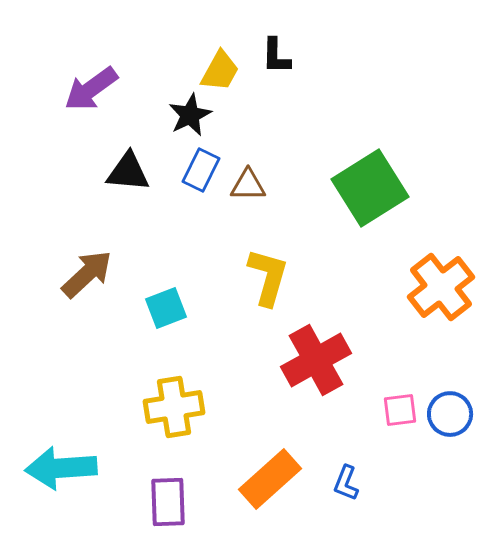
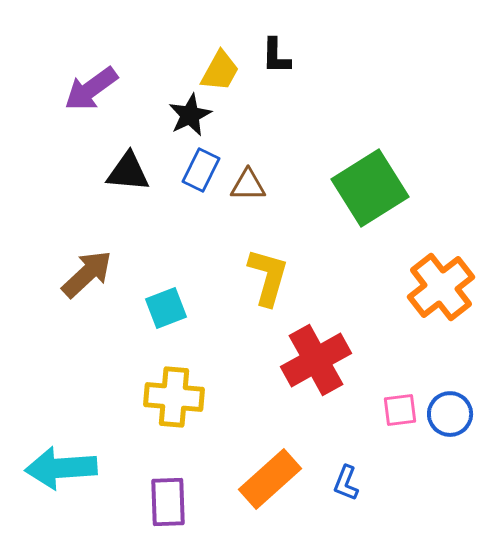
yellow cross: moved 10 px up; rotated 14 degrees clockwise
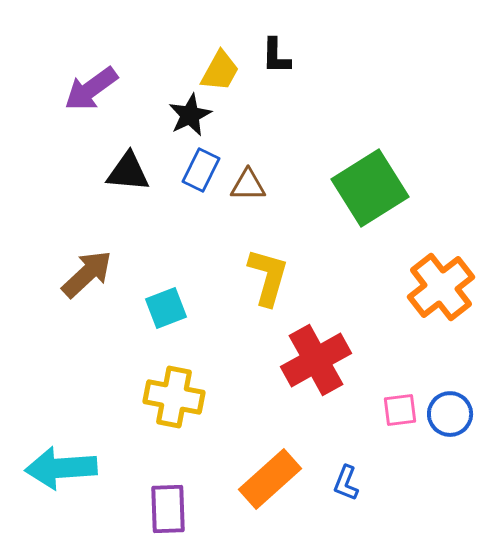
yellow cross: rotated 6 degrees clockwise
purple rectangle: moved 7 px down
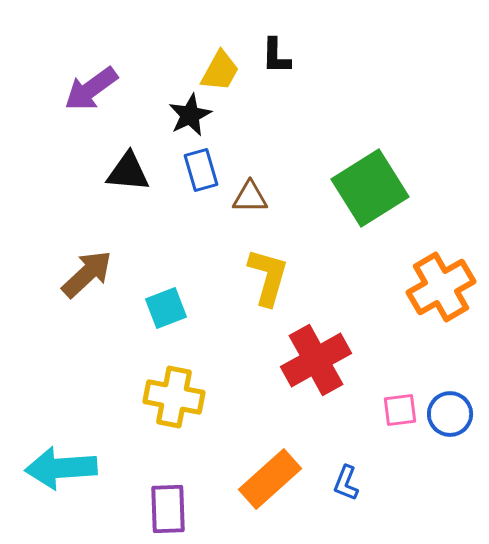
blue rectangle: rotated 42 degrees counterclockwise
brown triangle: moved 2 px right, 12 px down
orange cross: rotated 8 degrees clockwise
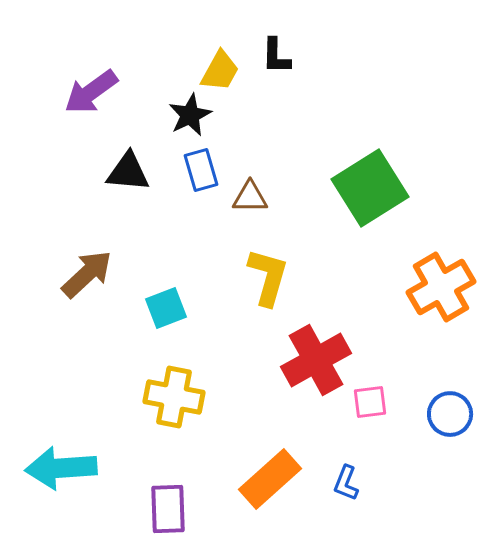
purple arrow: moved 3 px down
pink square: moved 30 px left, 8 px up
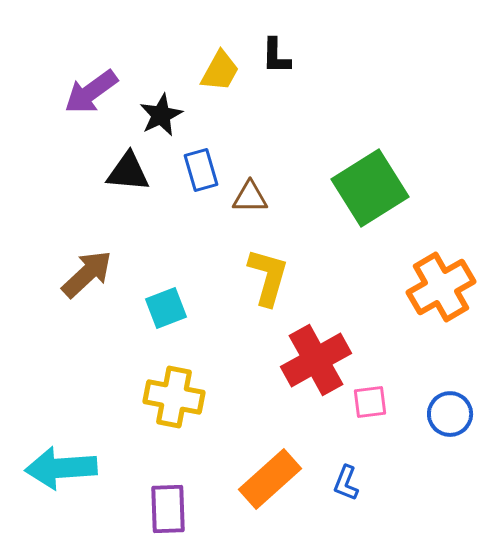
black star: moved 29 px left
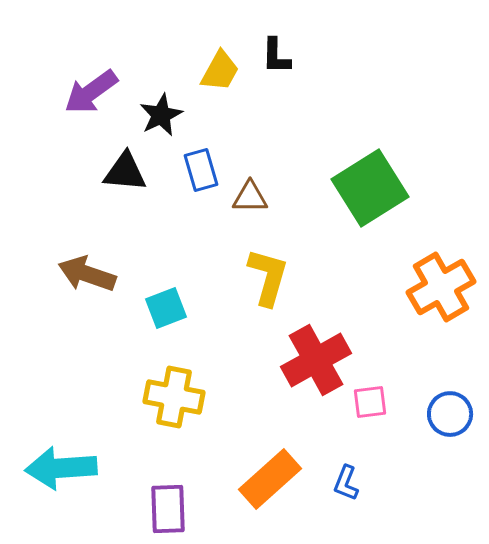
black triangle: moved 3 px left
brown arrow: rotated 118 degrees counterclockwise
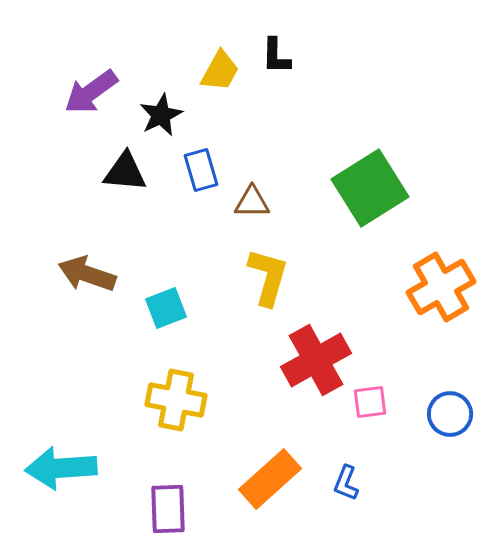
brown triangle: moved 2 px right, 5 px down
yellow cross: moved 2 px right, 3 px down
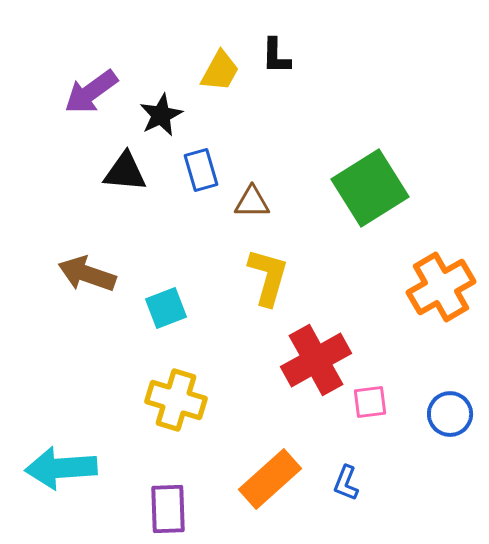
yellow cross: rotated 6 degrees clockwise
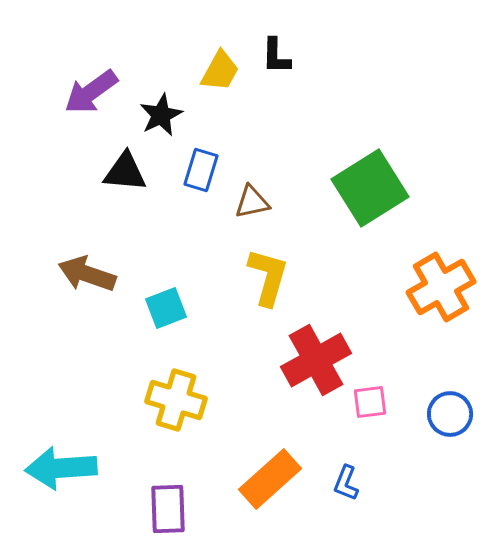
blue rectangle: rotated 33 degrees clockwise
brown triangle: rotated 12 degrees counterclockwise
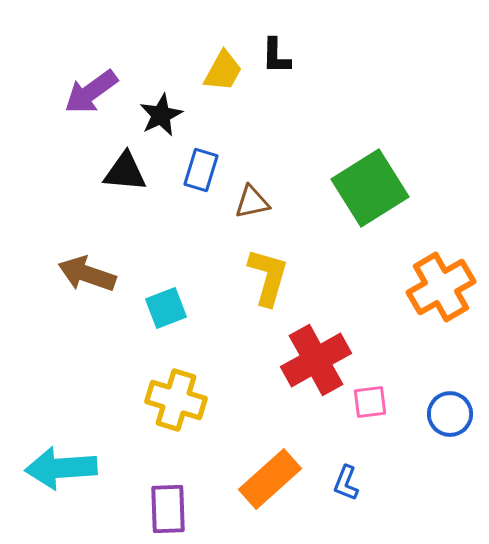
yellow trapezoid: moved 3 px right
